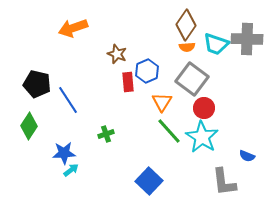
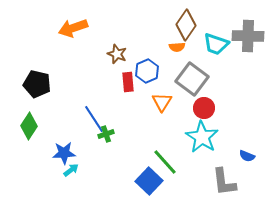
gray cross: moved 1 px right, 3 px up
orange semicircle: moved 10 px left
blue line: moved 26 px right, 19 px down
green line: moved 4 px left, 31 px down
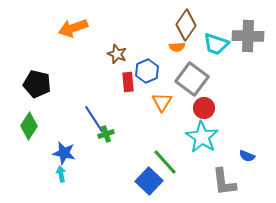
blue star: rotated 15 degrees clockwise
cyan arrow: moved 10 px left, 4 px down; rotated 63 degrees counterclockwise
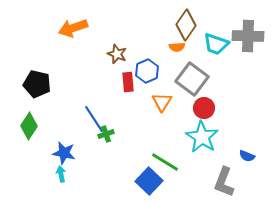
green line: rotated 16 degrees counterclockwise
gray L-shape: rotated 28 degrees clockwise
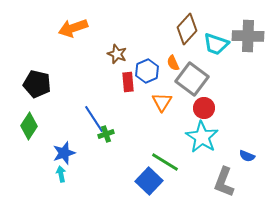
brown diamond: moved 1 px right, 4 px down; rotated 8 degrees clockwise
orange semicircle: moved 4 px left, 16 px down; rotated 70 degrees clockwise
blue star: rotated 30 degrees counterclockwise
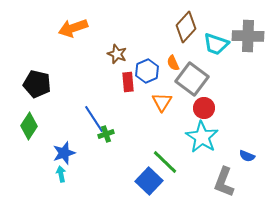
brown diamond: moved 1 px left, 2 px up
green line: rotated 12 degrees clockwise
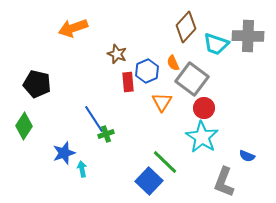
green diamond: moved 5 px left
cyan arrow: moved 21 px right, 5 px up
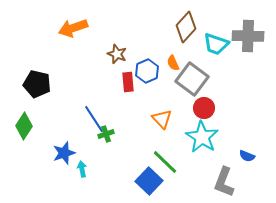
orange triangle: moved 17 px down; rotated 15 degrees counterclockwise
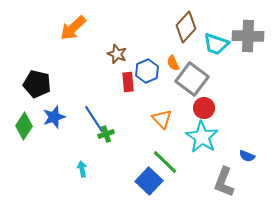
orange arrow: rotated 24 degrees counterclockwise
blue star: moved 10 px left, 36 px up
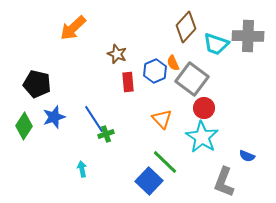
blue hexagon: moved 8 px right
